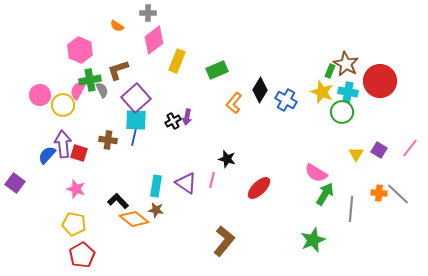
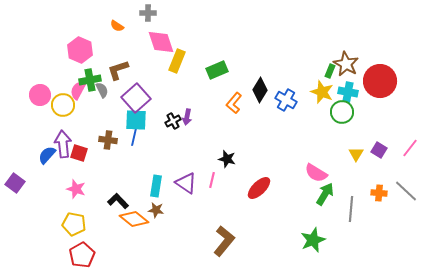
pink diamond at (154, 40): moved 7 px right, 2 px down; rotated 72 degrees counterclockwise
gray line at (398, 194): moved 8 px right, 3 px up
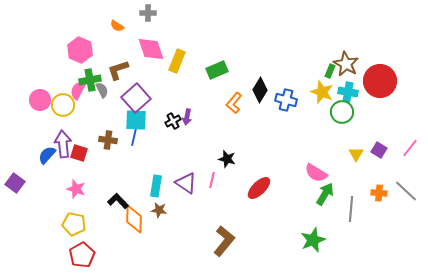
pink diamond at (161, 42): moved 10 px left, 7 px down
pink circle at (40, 95): moved 5 px down
blue cross at (286, 100): rotated 15 degrees counterclockwise
brown star at (156, 210): moved 3 px right
orange diamond at (134, 219): rotated 52 degrees clockwise
